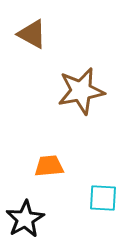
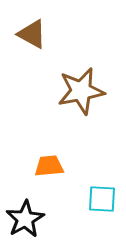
cyan square: moved 1 px left, 1 px down
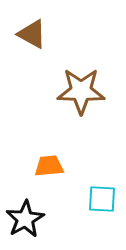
brown star: rotated 12 degrees clockwise
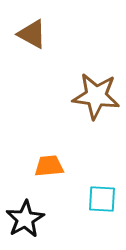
brown star: moved 15 px right, 5 px down; rotated 6 degrees clockwise
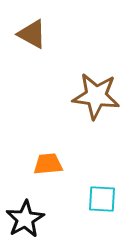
orange trapezoid: moved 1 px left, 2 px up
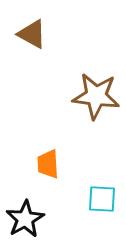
orange trapezoid: rotated 88 degrees counterclockwise
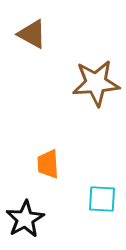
brown star: moved 13 px up; rotated 12 degrees counterclockwise
